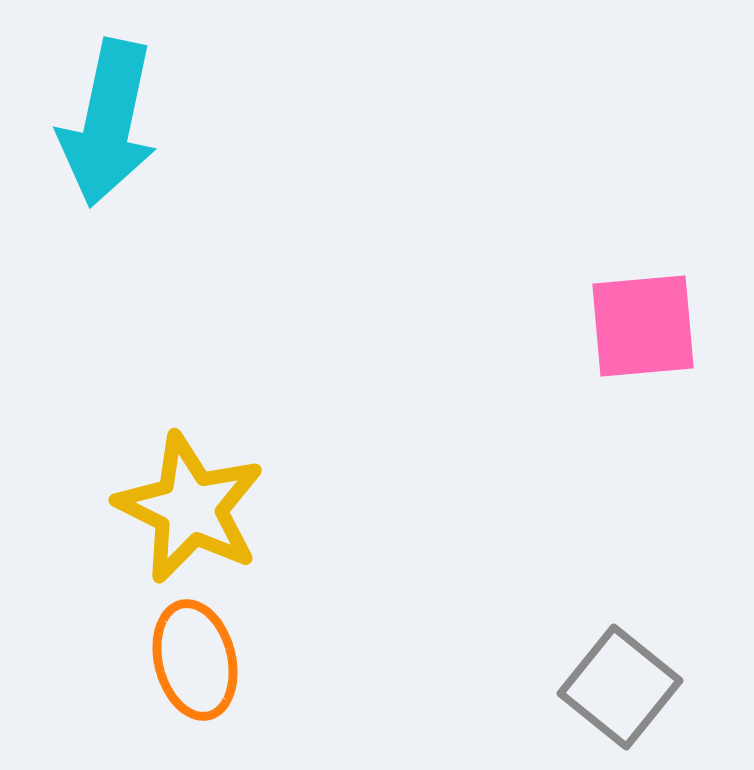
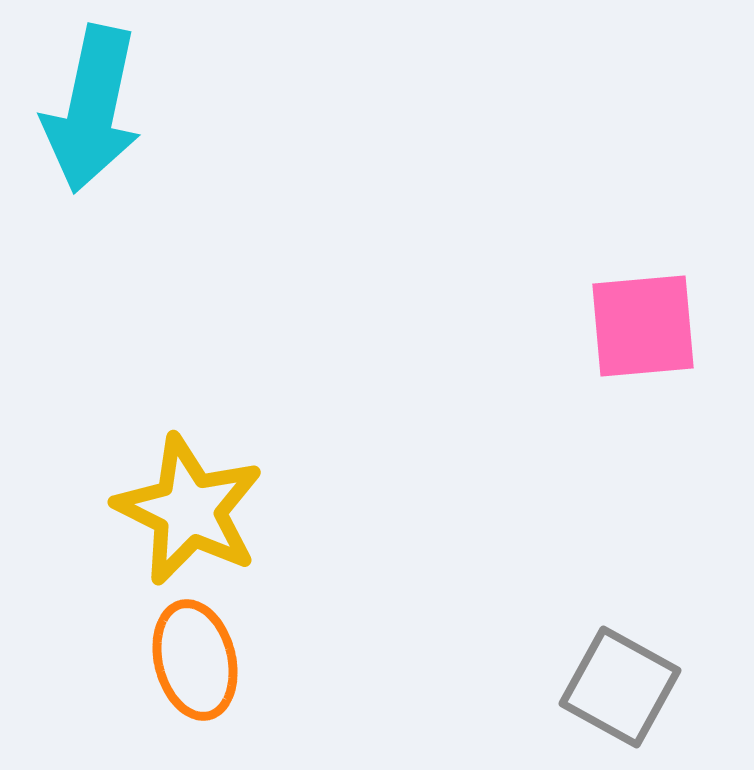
cyan arrow: moved 16 px left, 14 px up
yellow star: moved 1 px left, 2 px down
gray square: rotated 10 degrees counterclockwise
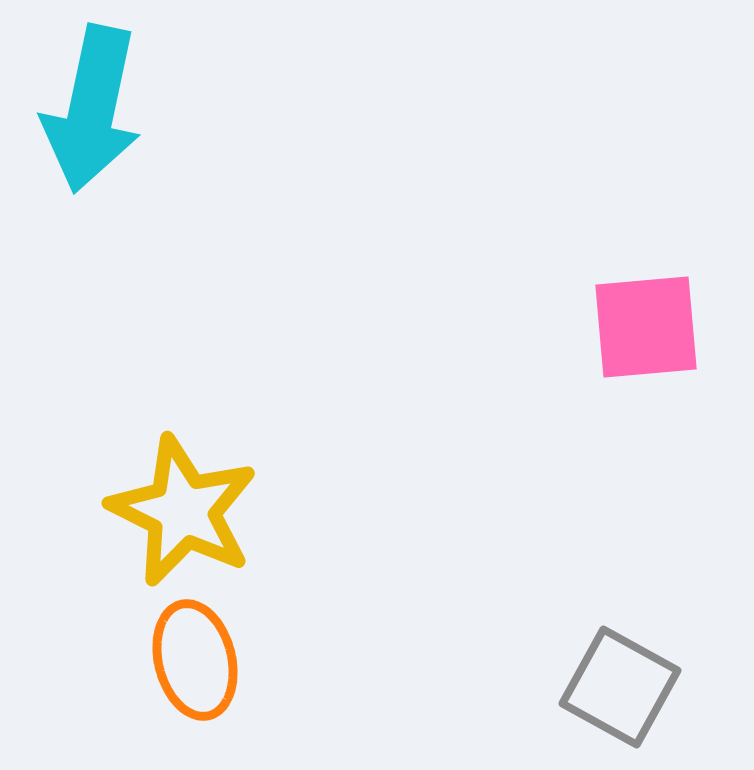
pink square: moved 3 px right, 1 px down
yellow star: moved 6 px left, 1 px down
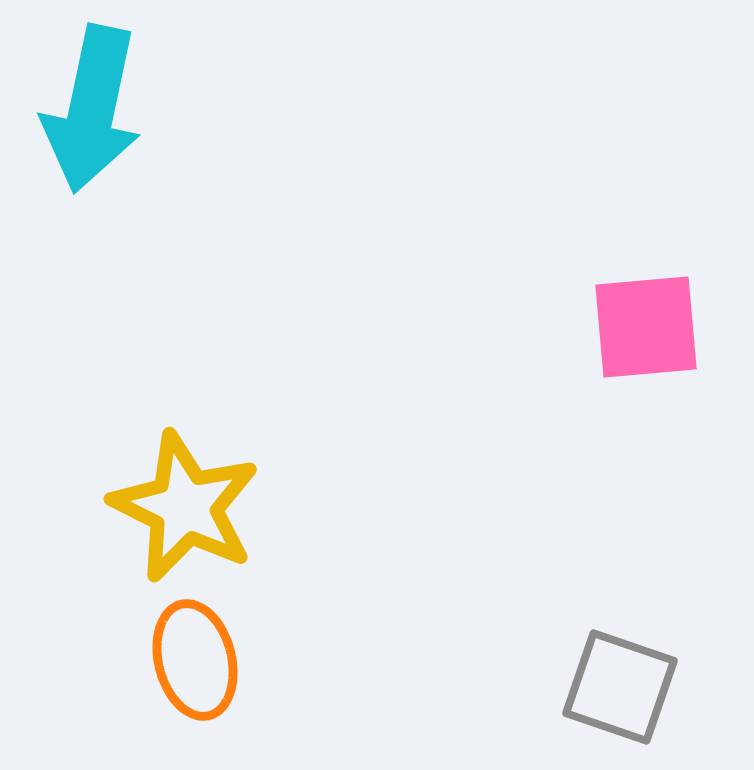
yellow star: moved 2 px right, 4 px up
gray square: rotated 10 degrees counterclockwise
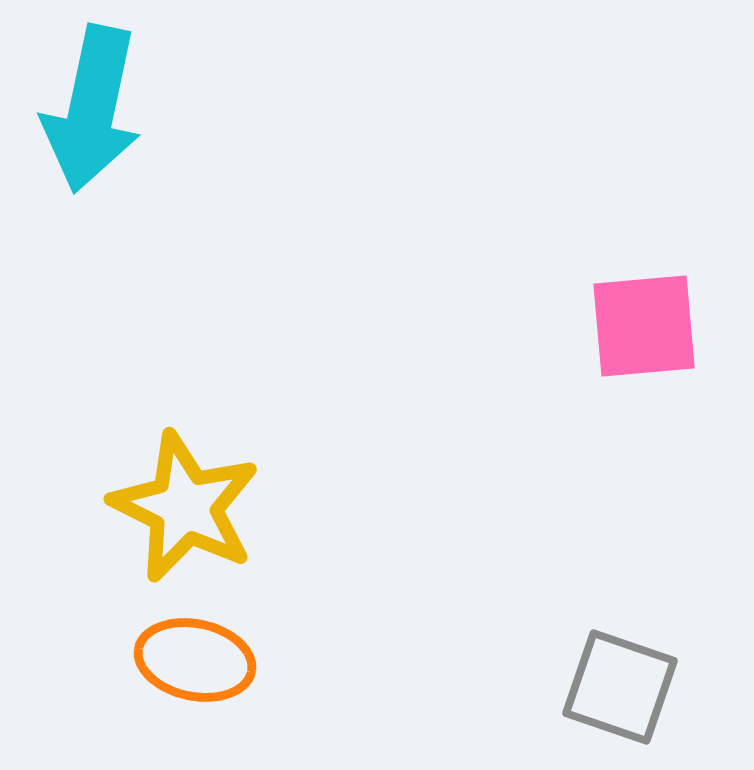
pink square: moved 2 px left, 1 px up
orange ellipse: rotated 64 degrees counterclockwise
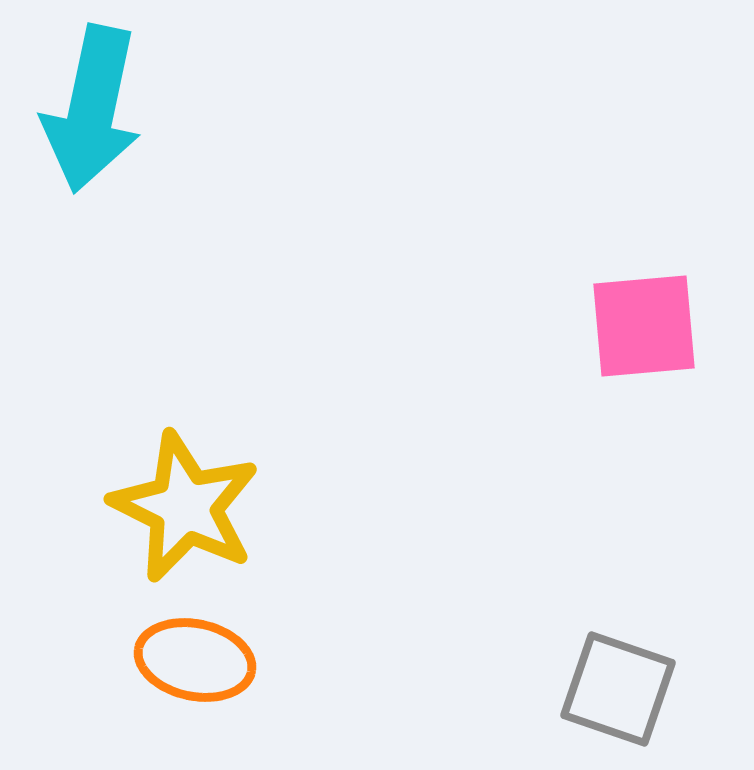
gray square: moved 2 px left, 2 px down
